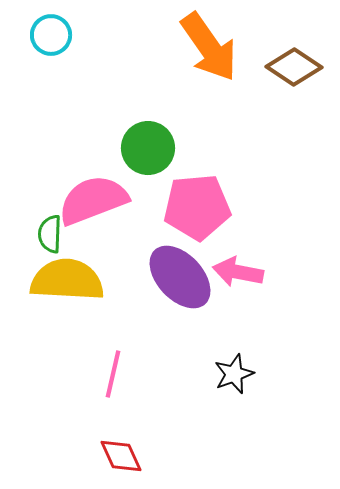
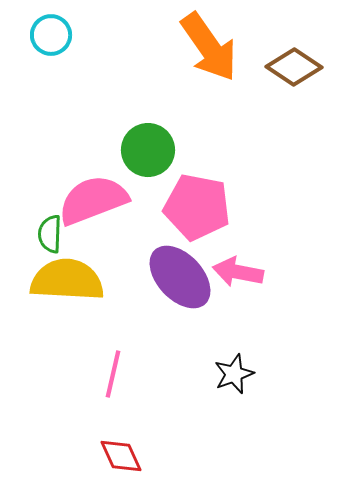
green circle: moved 2 px down
pink pentagon: rotated 16 degrees clockwise
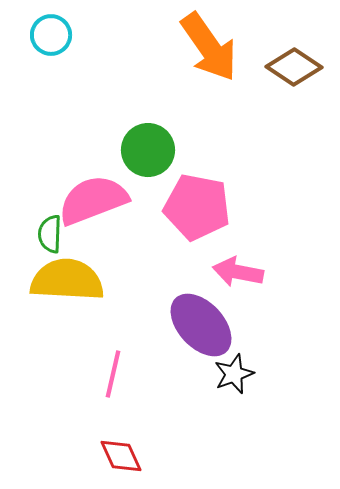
purple ellipse: moved 21 px right, 48 px down
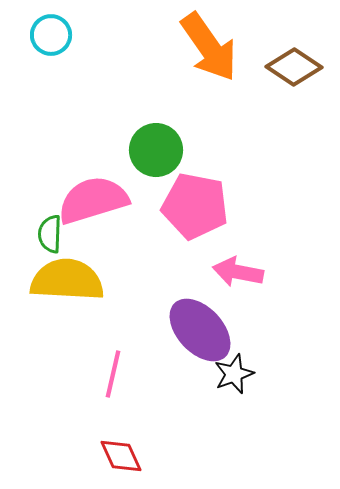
green circle: moved 8 px right
pink semicircle: rotated 4 degrees clockwise
pink pentagon: moved 2 px left, 1 px up
purple ellipse: moved 1 px left, 5 px down
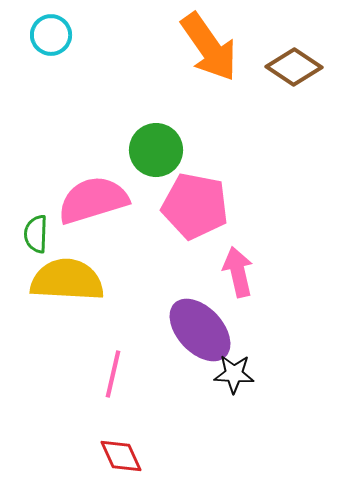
green semicircle: moved 14 px left
pink arrow: rotated 66 degrees clockwise
black star: rotated 24 degrees clockwise
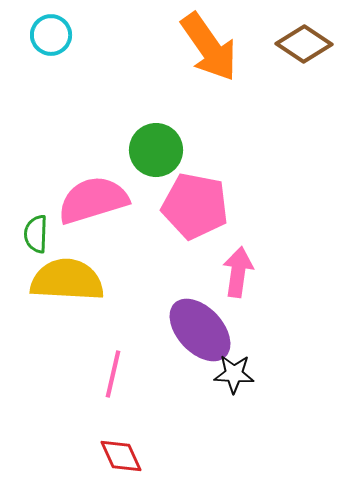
brown diamond: moved 10 px right, 23 px up
pink arrow: rotated 21 degrees clockwise
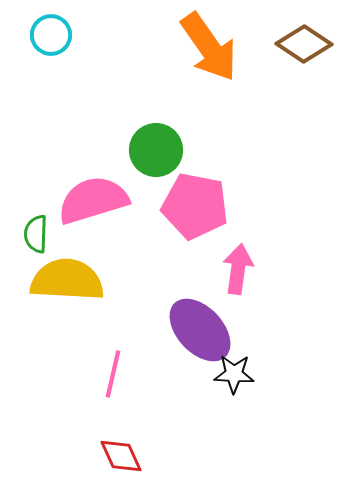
pink arrow: moved 3 px up
